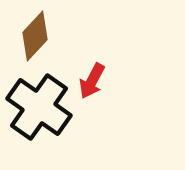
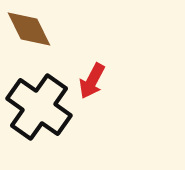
brown diamond: moved 6 px left, 7 px up; rotated 69 degrees counterclockwise
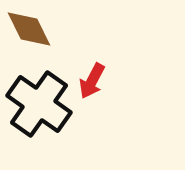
black cross: moved 3 px up
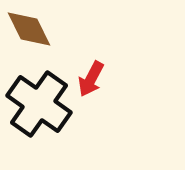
red arrow: moved 1 px left, 2 px up
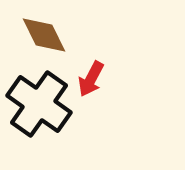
brown diamond: moved 15 px right, 6 px down
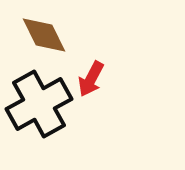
black cross: rotated 26 degrees clockwise
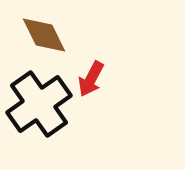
black cross: rotated 6 degrees counterclockwise
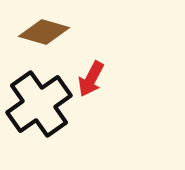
brown diamond: moved 3 px up; rotated 48 degrees counterclockwise
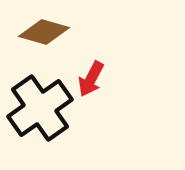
black cross: moved 1 px right, 4 px down
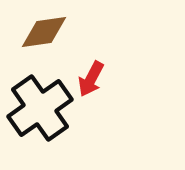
brown diamond: rotated 24 degrees counterclockwise
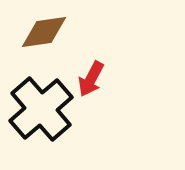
black cross: moved 1 px right, 1 px down; rotated 6 degrees counterclockwise
